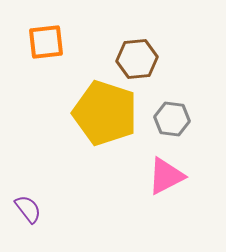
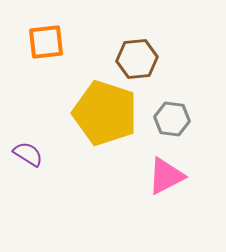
purple semicircle: moved 55 px up; rotated 20 degrees counterclockwise
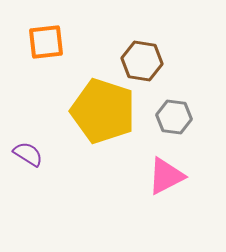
brown hexagon: moved 5 px right, 2 px down; rotated 15 degrees clockwise
yellow pentagon: moved 2 px left, 2 px up
gray hexagon: moved 2 px right, 2 px up
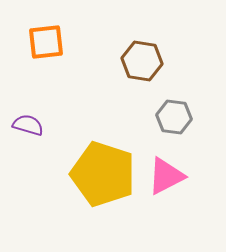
yellow pentagon: moved 63 px down
purple semicircle: moved 29 px up; rotated 16 degrees counterclockwise
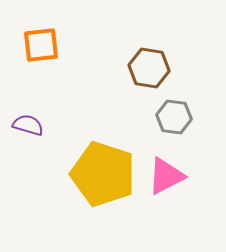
orange square: moved 5 px left, 3 px down
brown hexagon: moved 7 px right, 7 px down
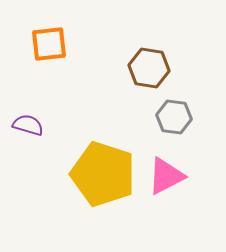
orange square: moved 8 px right, 1 px up
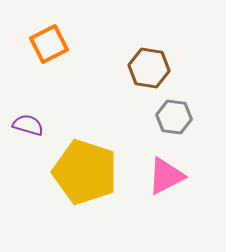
orange square: rotated 21 degrees counterclockwise
yellow pentagon: moved 18 px left, 2 px up
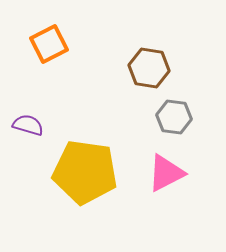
yellow pentagon: rotated 10 degrees counterclockwise
pink triangle: moved 3 px up
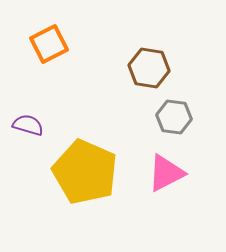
yellow pentagon: rotated 16 degrees clockwise
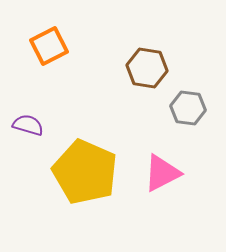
orange square: moved 2 px down
brown hexagon: moved 2 px left
gray hexagon: moved 14 px right, 9 px up
pink triangle: moved 4 px left
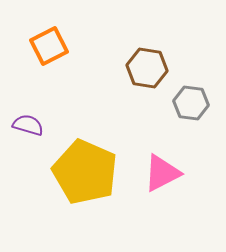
gray hexagon: moved 3 px right, 5 px up
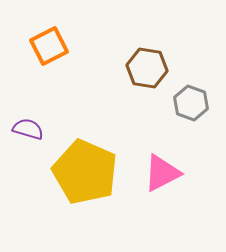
gray hexagon: rotated 12 degrees clockwise
purple semicircle: moved 4 px down
